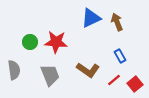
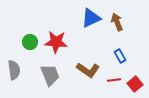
red line: rotated 32 degrees clockwise
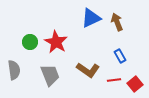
red star: rotated 25 degrees clockwise
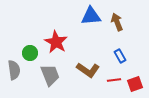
blue triangle: moved 2 px up; rotated 20 degrees clockwise
green circle: moved 11 px down
red square: rotated 21 degrees clockwise
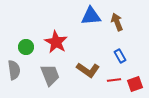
green circle: moved 4 px left, 6 px up
